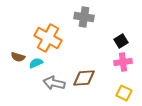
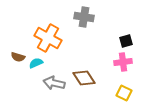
black square: moved 5 px right; rotated 16 degrees clockwise
brown diamond: rotated 60 degrees clockwise
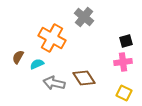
gray cross: rotated 30 degrees clockwise
orange cross: moved 4 px right
brown semicircle: rotated 104 degrees clockwise
cyan semicircle: moved 1 px right, 1 px down
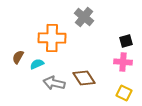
orange cross: rotated 28 degrees counterclockwise
pink cross: rotated 12 degrees clockwise
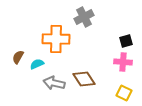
gray cross: rotated 24 degrees clockwise
orange cross: moved 4 px right, 1 px down
brown diamond: moved 1 px down
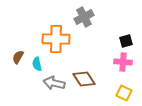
cyan semicircle: rotated 80 degrees counterclockwise
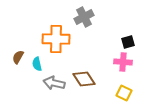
black square: moved 2 px right, 1 px down
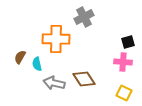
brown semicircle: moved 2 px right
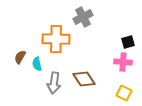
gray cross: moved 1 px left
gray arrow: rotated 95 degrees counterclockwise
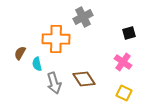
black square: moved 1 px right, 9 px up
brown semicircle: moved 4 px up
pink cross: rotated 30 degrees clockwise
gray arrow: rotated 25 degrees counterclockwise
